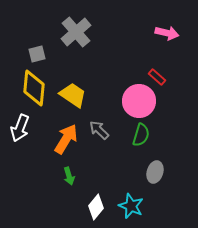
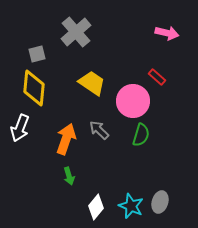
yellow trapezoid: moved 19 px right, 12 px up
pink circle: moved 6 px left
orange arrow: rotated 12 degrees counterclockwise
gray ellipse: moved 5 px right, 30 px down
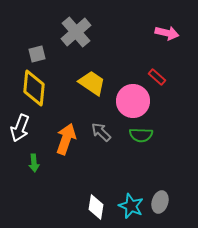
gray arrow: moved 2 px right, 2 px down
green semicircle: rotated 75 degrees clockwise
green arrow: moved 35 px left, 13 px up; rotated 12 degrees clockwise
white diamond: rotated 30 degrees counterclockwise
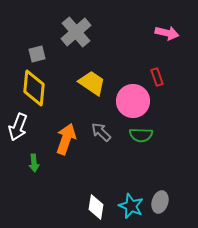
red rectangle: rotated 30 degrees clockwise
white arrow: moved 2 px left, 1 px up
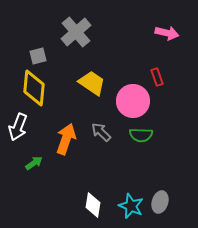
gray square: moved 1 px right, 2 px down
green arrow: rotated 120 degrees counterclockwise
white diamond: moved 3 px left, 2 px up
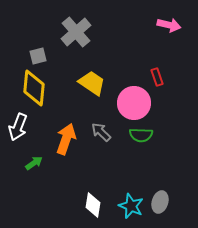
pink arrow: moved 2 px right, 8 px up
pink circle: moved 1 px right, 2 px down
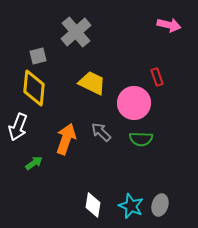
yellow trapezoid: rotated 8 degrees counterclockwise
green semicircle: moved 4 px down
gray ellipse: moved 3 px down
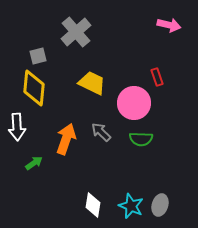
white arrow: moved 1 px left; rotated 24 degrees counterclockwise
